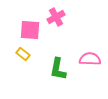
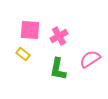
pink cross: moved 3 px right, 19 px down
pink semicircle: rotated 35 degrees counterclockwise
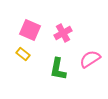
pink square: rotated 20 degrees clockwise
pink cross: moved 4 px right, 3 px up
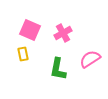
yellow rectangle: rotated 40 degrees clockwise
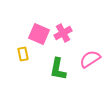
pink square: moved 9 px right, 4 px down
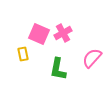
pink semicircle: moved 2 px right, 1 px up; rotated 15 degrees counterclockwise
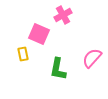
pink cross: moved 18 px up
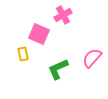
green L-shape: rotated 55 degrees clockwise
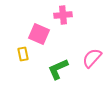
pink cross: rotated 24 degrees clockwise
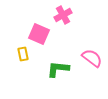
pink cross: rotated 24 degrees counterclockwise
pink semicircle: rotated 85 degrees clockwise
green L-shape: rotated 30 degrees clockwise
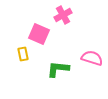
pink semicircle: rotated 20 degrees counterclockwise
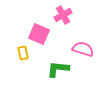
yellow rectangle: moved 1 px up
pink semicircle: moved 9 px left, 9 px up
